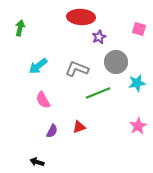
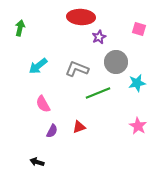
pink semicircle: moved 4 px down
pink star: rotated 12 degrees counterclockwise
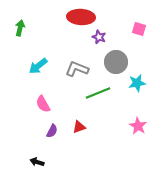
purple star: rotated 24 degrees counterclockwise
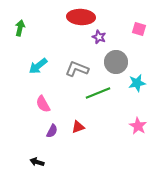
red triangle: moved 1 px left
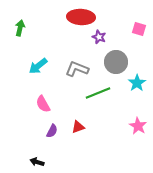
cyan star: rotated 24 degrees counterclockwise
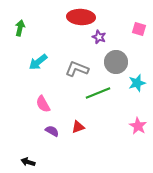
cyan arrow: moved 4 px up
cyan star: rotated 18 degrees clockwise
purple semicircle: rotated 88 degrees counterclockwise
black arrow: moved 9 px left
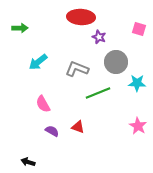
green arrow: rotated 77 degrees clockwise
cyan star: rotated 18 degrees clockwise
red triangle: rotated 40 degrees clockwise
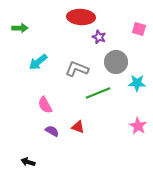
pink semicircle: moved 2 px right, 1 px down
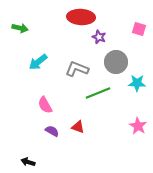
green arrow: rotated 14 degrees clockwise
